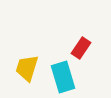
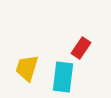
cyan rectangle: rotated 24 degrees clockwise
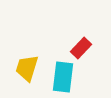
red rectangle: rotated 10 degrees clockwise
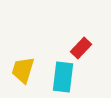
yellow trapezoid: moved 4 px left, 2 px down
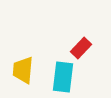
yellow trapezoid: rotated 12 degrees counterclockwise
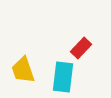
yellow trapezoid: rotated 24 degrees counterclockwise
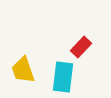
red rectangle: moved 1 px up
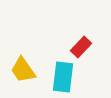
yellow trapezoid: rotated 16 degrees counterclockwise
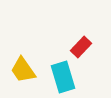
cyan rectangle: rotated 24 degrees counterclockwise
